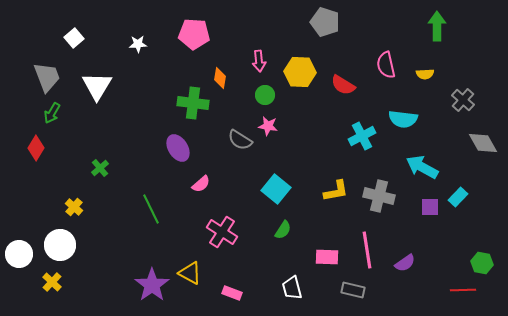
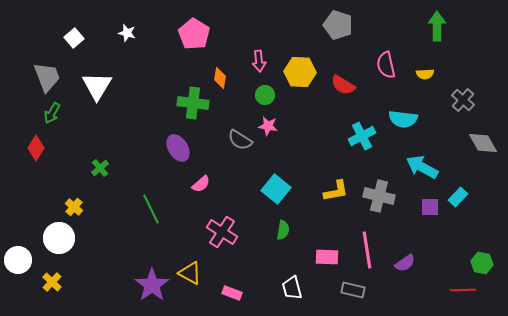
gray pentagon at (325, 22): moved 13 px right, 3 px down
pink pentagon at (194, 34): rotated 28 degrees clockwise
white star at (138, 44): moved 11 px left, 11 px up; rotated 18 degrees clockwise
green semicircle at (283, 230): rotated 24 degrees counterclockwise
white circle at (60, 245): moved 1 px left, 7 px up
white circle at (19, 254): moved 1 px left, 6 px down
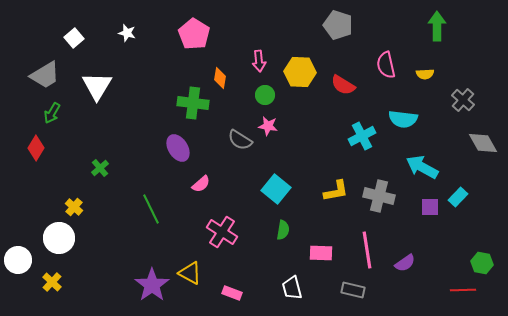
gray trapezoid at (47, 77): moved 2 px left, 2 px up; rotated 80 degrees clockwise
pink rectangle at (327, 257): moved 6 px left, 4 px up
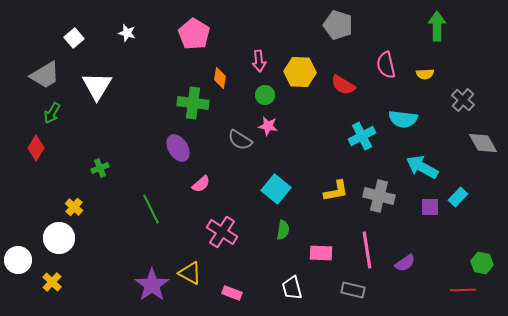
green cross at (100, 168): rotated 18 degrees clockwise
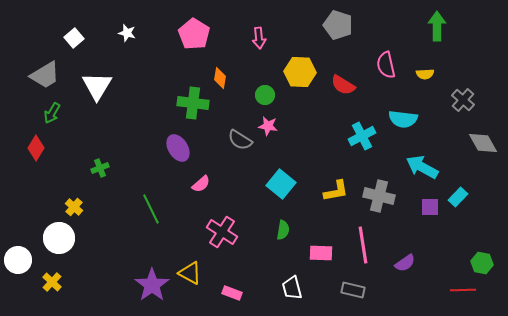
pink arrow at (259, 61): moved 23 px up
cyan square at (276, 189): moved 5 px right, 5 px up
pink line at (367, 250): moved 4 px left, 5 px up
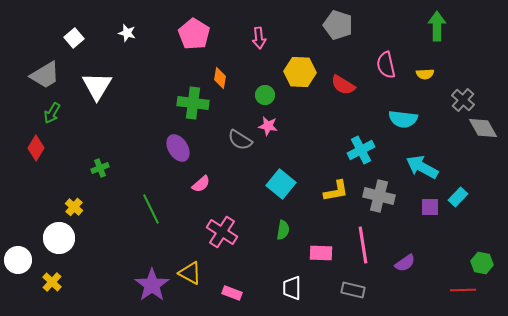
cyan cross at (362, 136): moved 1 px left, 14 px down
gray diamond at (483, 143): moved 15 px up
white trapezoid at (292, 288): rotated 15 degrees clockwise
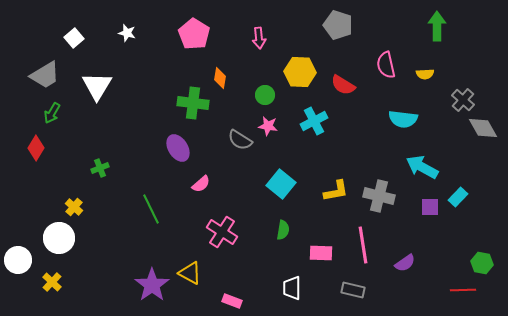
cyan cross at (361, 150): moved 47 px left, 29 px up
pink rectangle at (232, 293): moved 8 px down
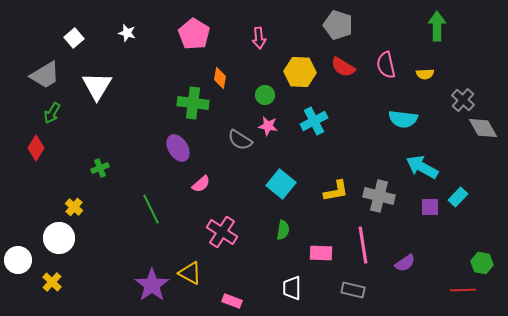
red semicircle at (343, 85): moved 18 px up
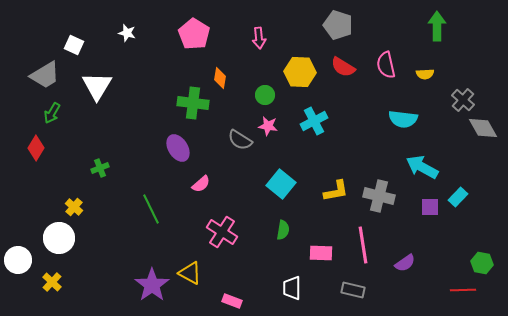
white square at (74, 38): moved 7 px down; rotated 24 degrees counterclockwise
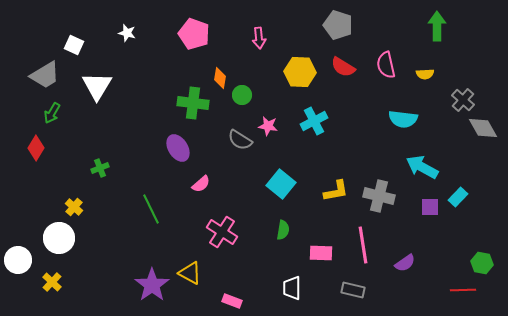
pink pentagon at (194, 34): rotated 12 degrees counterclockwise
green circle at (265, 95): moved 23 px left
